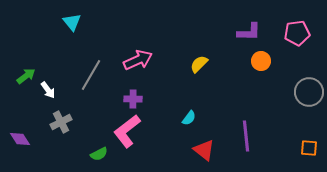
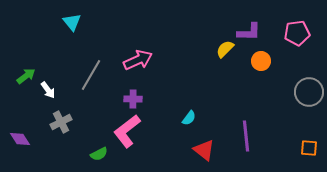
yellow semicircle: moved 26 px right, 15 px up
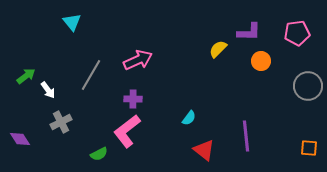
yellow semicircle: moved 7 px left
gray circle: moved 1 px left, 6 px up
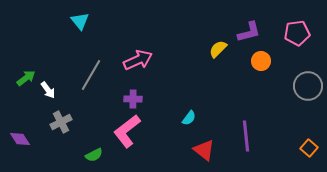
cyan triangle: moved 8 px right, 1 px up
purple L-shape: rotated 15 degrees counterclockwise
green arrow: moved 2 px down
orange square: rotated 36 degrees clockwise
green semicircle: moved 5 px left, 1 px down
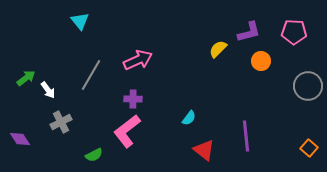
pink pentagon: moved 3 px left, 1 px up; rotated 10 degrees clockwise
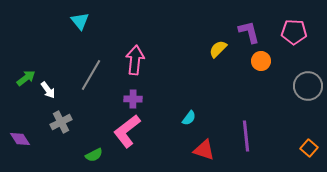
purple L-shape: rotated 90 degrees counterclockwise
pink arrow: moved 3 px left; rotated 60 degrees counterclockwise
red triangle: rotated 20 degrees counterclockwise
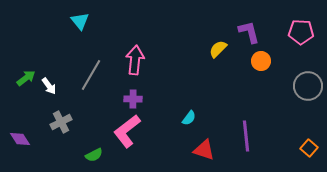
pink pentagon: moved 7 px right
white arrow: moved 1 px right, 4 px up
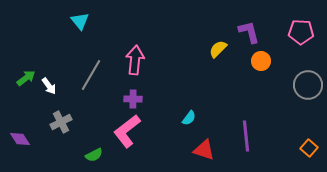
gray circle: moved 1 px up
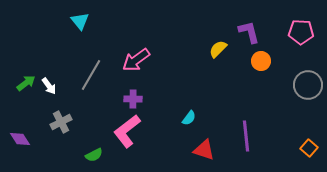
pink arrow: moved 1 px right; rotated 132 degrees counterclockwise
green arrow: moved 5 px down
